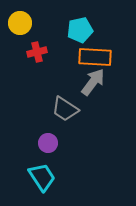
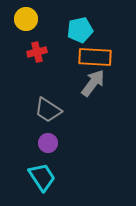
yellow circle: moved 6 px right, 4 px up
gray arrow: moved 1 px down
gray trapezoid: moved 17 px left, 1 px down
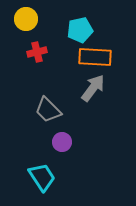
gray arrow: moved 5 px down
gray trapezoid: rotated 12 degrees clockwise
purple circle: moved 14 px right, 1 px up
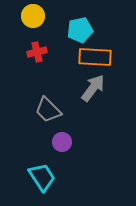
yellow circle: moved 7 px right, 3 px up
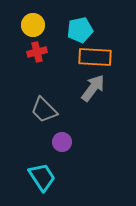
yellow circle: moved 9 px down
gray trapezoid: moved 4 px left
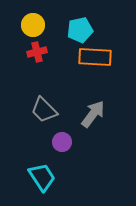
gray arrow: moved 26 px down
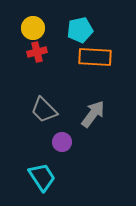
yellow circle: moved 3 px down
